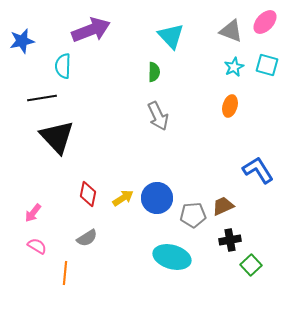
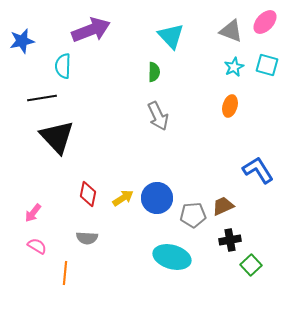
gray semicircle: rotated 35 degrees clockwise
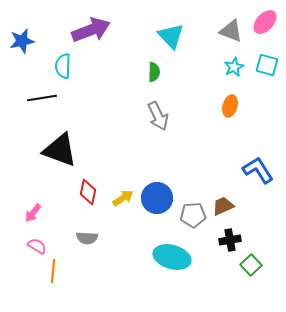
black triangle: moved 3 px right, 13 px down; rotated 27 degrees counterclockwise
red diamond: moved 2 px up
orange line: moved 12 px left, 2 px up
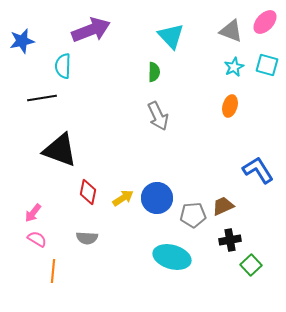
pink semicircle: moved 7 px up
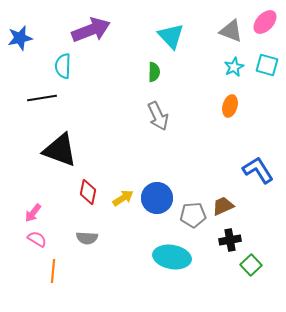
blue star: moved 2 px left, 3 px up
cyan ellipse: rotated 6 degrees counterclockwise
